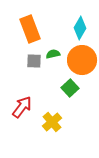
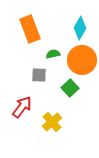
gray square: moved 5 px right, 14 px down
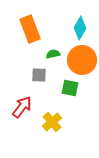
green square: rotated 36 degrees counterclockwise
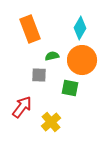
green semicircle: moved 1 px left, 2 px down
yellow cross: moved 1 px left
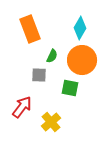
green semicircle: rotated 128 degrees clockwise
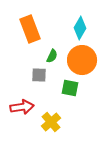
red arrow: rotated 45 degrees clockwise
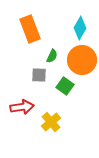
green square: moved 5 px left, 2 px up; rotated 24 degrees clockwise
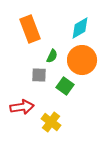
cyan diamond: rotated 30 degrees clockwise
yellow cross: rotated 12 degrees counterclockwise
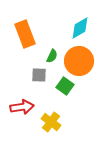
orange rectangle: moved 5 px left, 5 px down
orange circle: moved 3 px left, 1 px down
